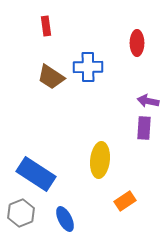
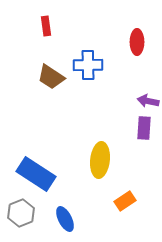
red ellipse: moved 1 px up
blue cross: moved 2 px up
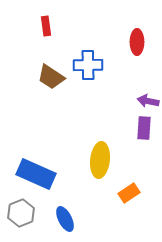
blue rectangle: rotated 9 degrees counterclockwise
orange rectangle: moved 4 px right, 8 px up
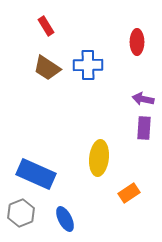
red rectangle: rotated 24 degrees counterclockwise
brown trapezoid: moved 4 px left, 9 px up
purple arrow: moved 5 px left, 2 px up
yellow ellipse: moved 1 px left, 2 px up
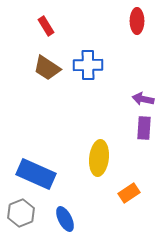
red ellipse: moved 21 px up
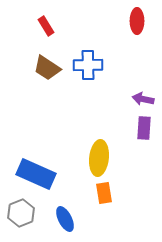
orange rectangle: moved 25 px left; rotated 65 degrees counterclockwise
